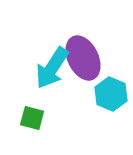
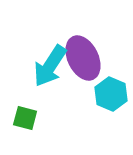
cyan arrow: moved 2 px left, 2 px up
green square: moved 7 px left
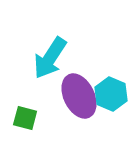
purple ellipse: moved 4 px left, 38 px down
cyan arrow: moved 8 px up
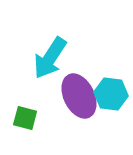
cyan hexagon: rotated 16 degrees counterclockwise
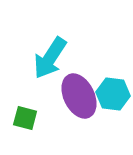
cyan hexagon: moved 2 px right
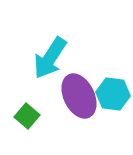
green square: moved 2 px right, 2 px up; rotated 25 degrees clockwise
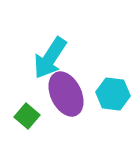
purple ellipse: moved 13 px left, 2 px up
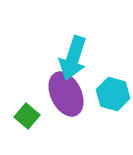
cyan arrow: moved 23 px right; rotated 15 degrees counterclockwise
cyan hexagon: rotated 8 degrees clockwise
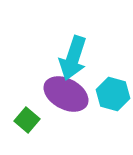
purple ellipse: rotated 36 degrees counterclockwise
green square: moved 4 px down
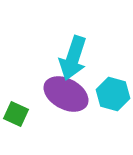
green square: moved 11 px left, 6 px up; rotated 15 degrees counterclockwise
